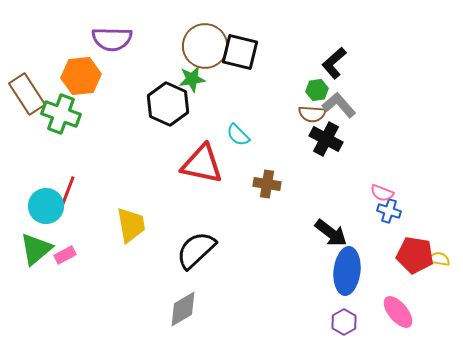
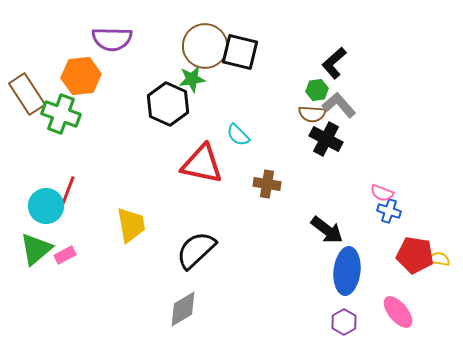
black arrow: moved 4 px left, 3 px up
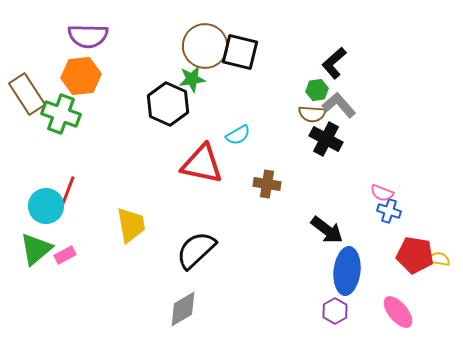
purple semicircle: moved 24 px left, 3 px up
cyan semicircle: rotated 75 degrees counterclockwise
purple hexagon: moved 9 px left, 11 px up
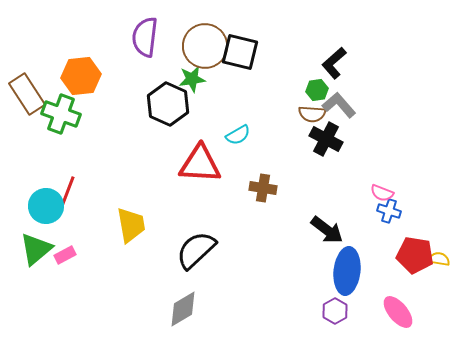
purple semicircle: moved 57 px right, 1 px down; rotated 96 degrees clockwise
red triangle: moved 2 px left; rotated 9 degrees counterclockwise
brown cross: moved 4 px left, 4 px down
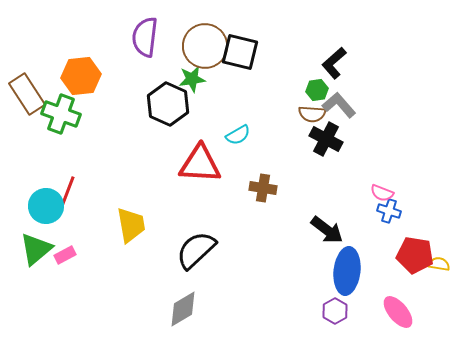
yellow semicircle: moved 5 px down
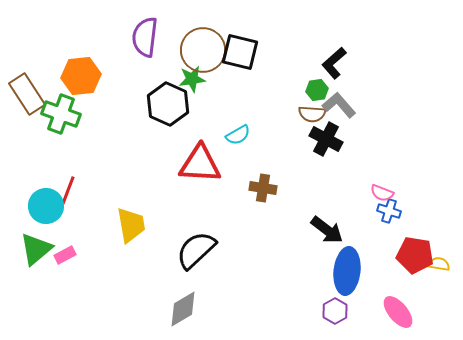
brown circle: moved 2 px left, 4 px down
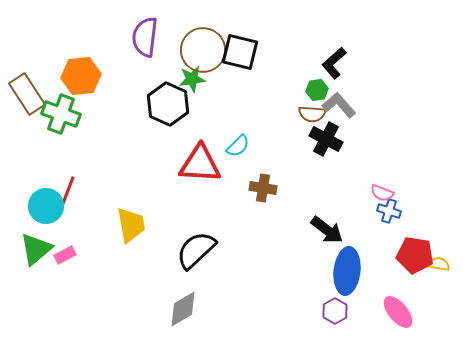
cyan semicircle: moved 11 px down; rotated 15 degrees counterclockwise
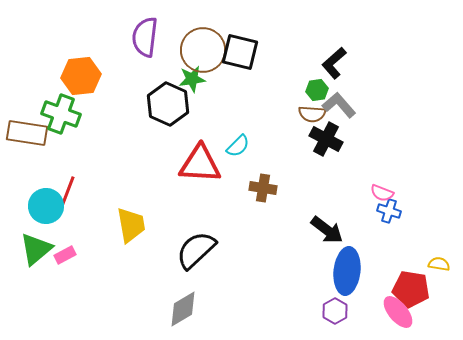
brown rectangle: moved 39 px down; rotated 48 degrees counterclockwise
red pentagon: moved 4 px left, 34 px down
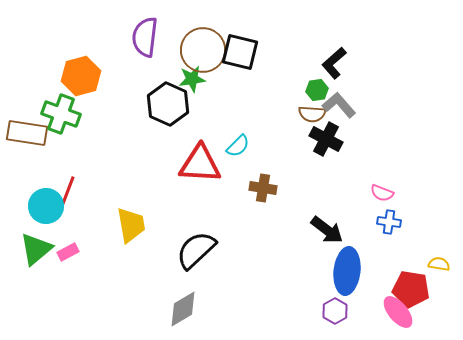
orange hexagon: rotated 9 degrees counterclockwise
blue cross: moved 11 px down; rotated 10 degrees counterclockwise
pink rectangle: moved 3 px right, 3 px up
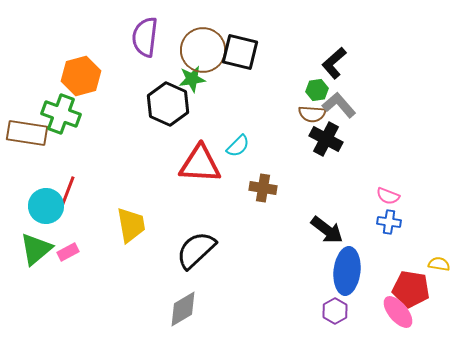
pink semicircle: moved 6 px right, 3 px down
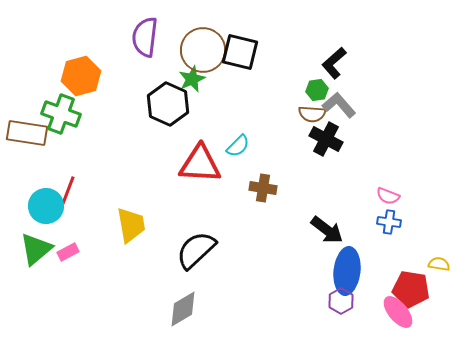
green star: rotated 16 degrees counterclockwise
purple hexagon: moved 6 px right, 10 px up
